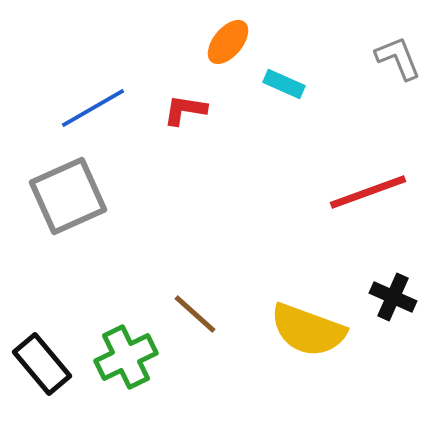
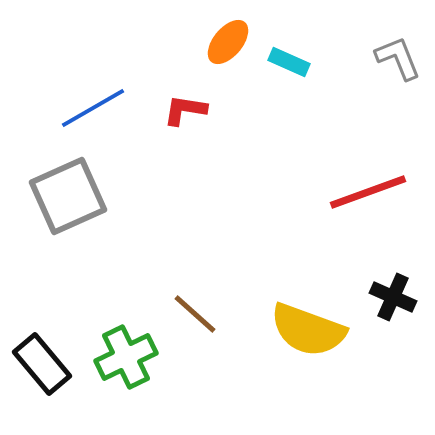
cyan rectangle: moved 5 px right, 22 px up
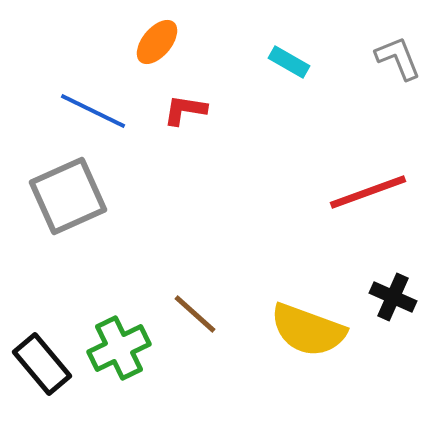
orange ellipse: moved 71 px left
cyan rectangle: rotated 6 degrees clockwise
blue line: moved 3 px down; rotated 56 degrees clockwise
green cross: moved 7 px left, 9 px up
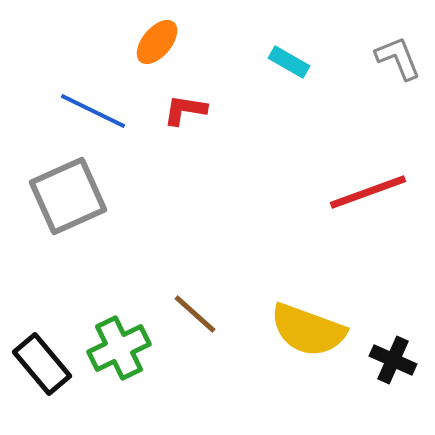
black cross: moved 63 px down
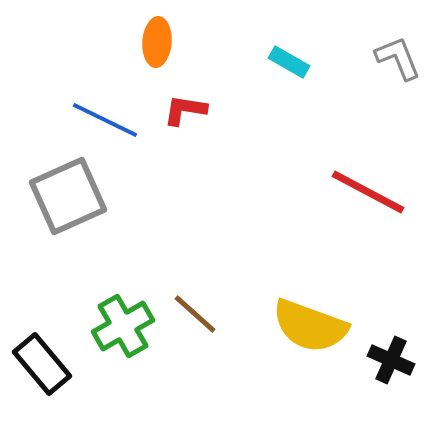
orange ellipse: rotated 36 degrees counterclockwise
blue line: moved 12 px right, 9 px down
red line: rotated 48 degrees clockwise
yellow semicircle: moved 2 px right, 4 px up
green cross: moved 4 px right, 22 px up; rotated 4 degrees counterclockwise
black cross: moved 2 px left
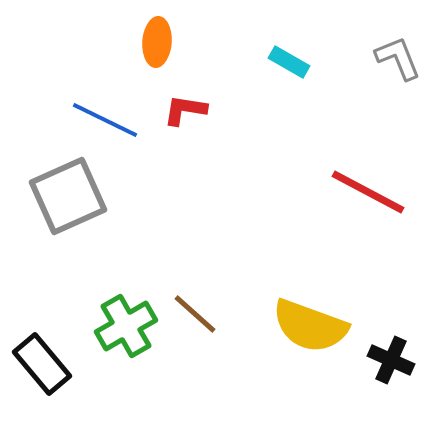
green cross: moved 3 px right
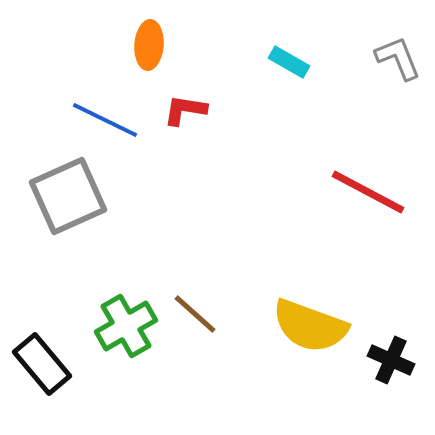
orange ellipse: moved 8 px left, 3 px down
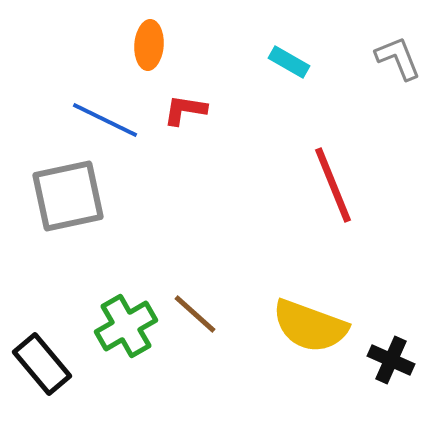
red line: moved 35 px left, 7 px up; rotated 40 degrees clockwise
gray square: rotated 12 degrees clockwise
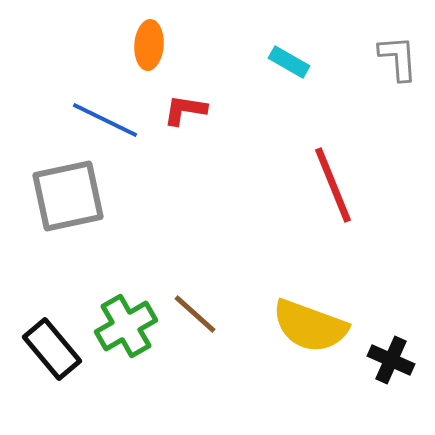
gray L-shape: rotated 18 degrees clockwise
black rectangle: moved 10 px right, 15 px up
